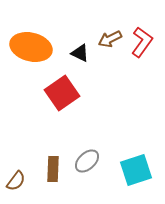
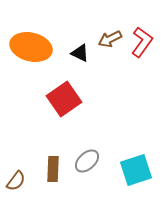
red square: moved 2 px right, 6 px down
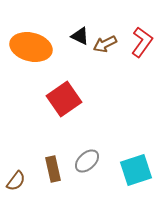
brown arrow: moved 5 px left, 5 px down
black triangle: moved 17 px up
brown rectangle: rotated 15 degrees counterclockwise
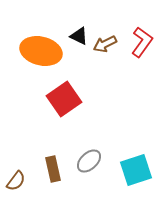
black triangle: moved 1 px left
orange ellipse: moved 10 px right, 4 px down
gray ellipse: moved 2 px right
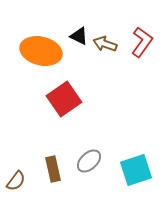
brown arrow: rotated 45 degrees clockwise
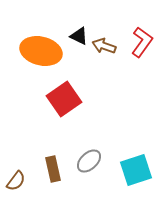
brown arrow: moved 1 px left, 2 px down
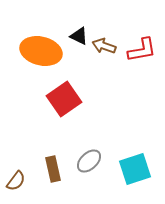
red L-shape: moved 8 px down; rotated 44 degrees clockwise
cyan square: moved 1 px left, 1 px up
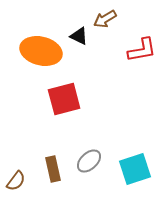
brown arrow: moved 1 px right, 27 px up; rotated 50 degrees counterclockwise
red square: rotated 20 degrees clockwise
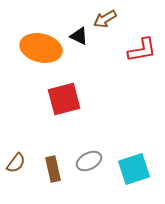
orange ellipse: moved 3 px up
gray ellipse: rotated 15 degrees clockwise
cyan square: moved 1 px left
brown semicircle: moved 18 px up
